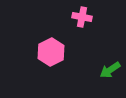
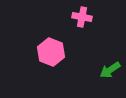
pink hexagon: rotated 12 degrees counterclockwise
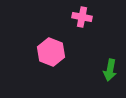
green arrow: rotated 45 degrees counterclockwise
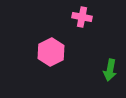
pink hexagon: rotated 12 degrees clockwise
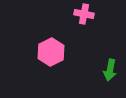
pink cross: moved 2 px right, 3 px up
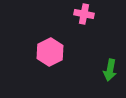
pink hexagon: moved 1 px left
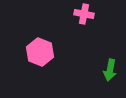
pink hexagon: moved 10 px left; rotated 12 degrees counterclockwise
